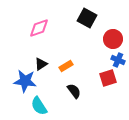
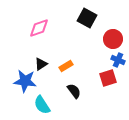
cyan semicircle: moved 3 px right, 1 px up
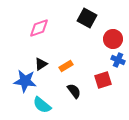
red square: moved 5 px left, 2 px down
cyan semicircle: rotated 18 degrees counterclockwise
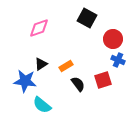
black semicircle: moved 4 px right, 7 px up
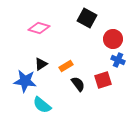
pink diamond: rotated 35 degrees clockwise
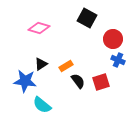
red square: moved 2 px left, 2 px down
black semicircle: moved 3 px up
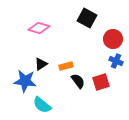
blue cross: moved 2 px left, 1 px down
orange rectangle: rotated 16 degrees clockwise
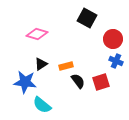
pink diamond: moved 2 px left, 6 px down
blue star: moved 1 px down
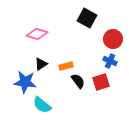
blue cross: moved 6 px left
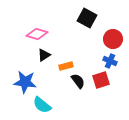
black triangle: moved 3 px right, 9 px up
red square: moved 2 px up
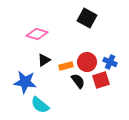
red circle: moved 26 px left, 23 px down
black triangle: moved 5 px down
blue cross: moved 1 px down
cyan semicircle: moved 2 px left
